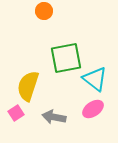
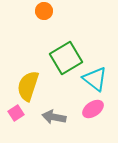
green square: rotated 20 degrees counterclockwise
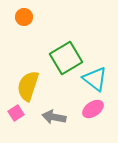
orange circle: moved 20 px left, 6 px down
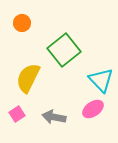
orange circle: moved 2 px left, 6 px down
green square: moved 2 px left, 8 px up; rotated 8 degrees counterclockwise
cyan triangle: moved 6 px right, 1 px down; rotated 8 degrees clockwise
yellow semicircle: moved 8 px up; rotated 8 degrees clockwise
pink square: moved 1 px right, 1 px down
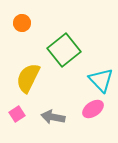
gray arrow: moved 1 px left
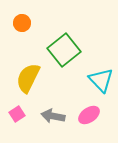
pink ellipse: moved 4 px left, 6 px down
gray arrow: moved 1 px up
